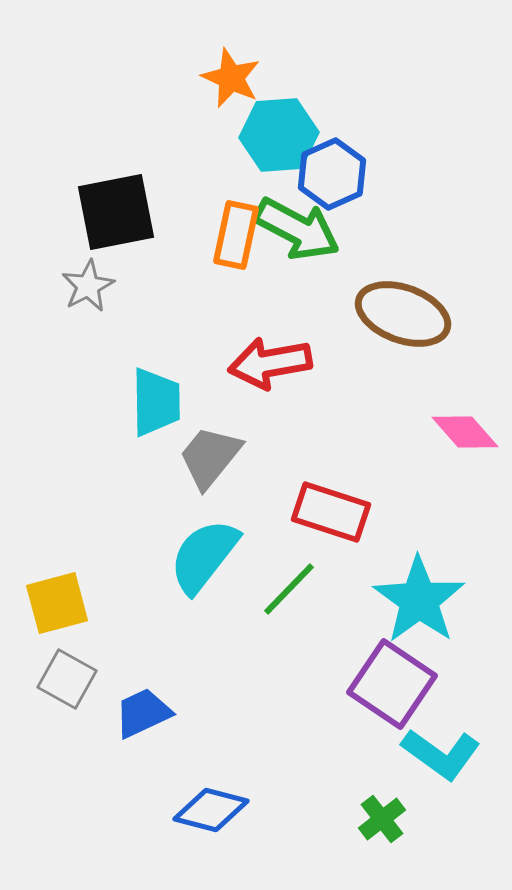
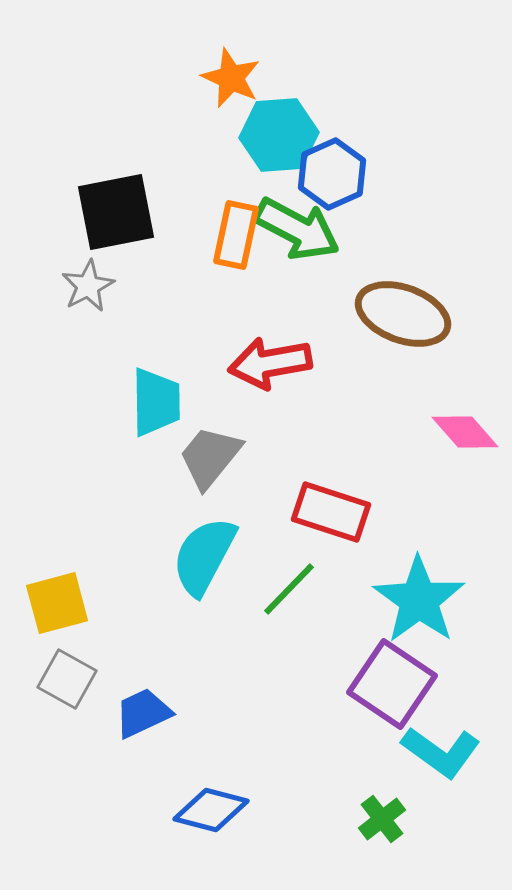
cyan semicircle: rotated 10 degrees counterclockwise
cyan L-shape: moved 2 px up
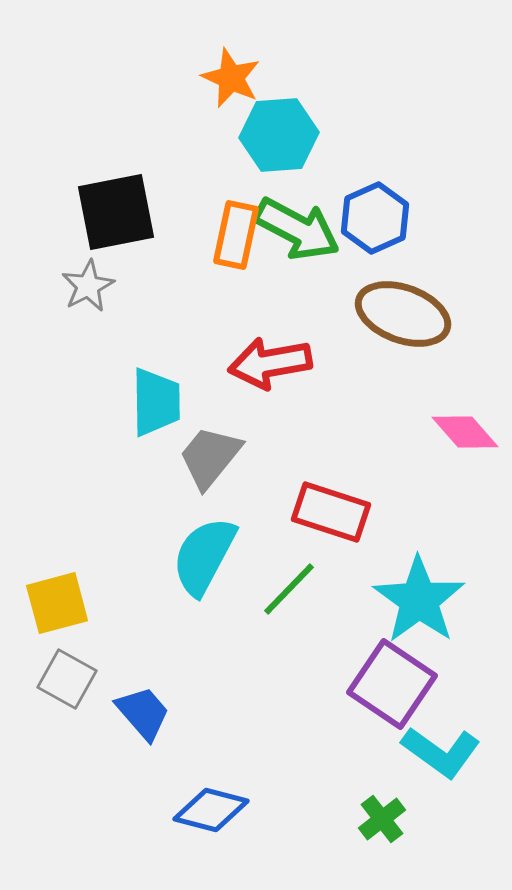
blue hexagon: moved 43 px right, 44 px down
blue trapezoid: rotated 74 degrees clockwise
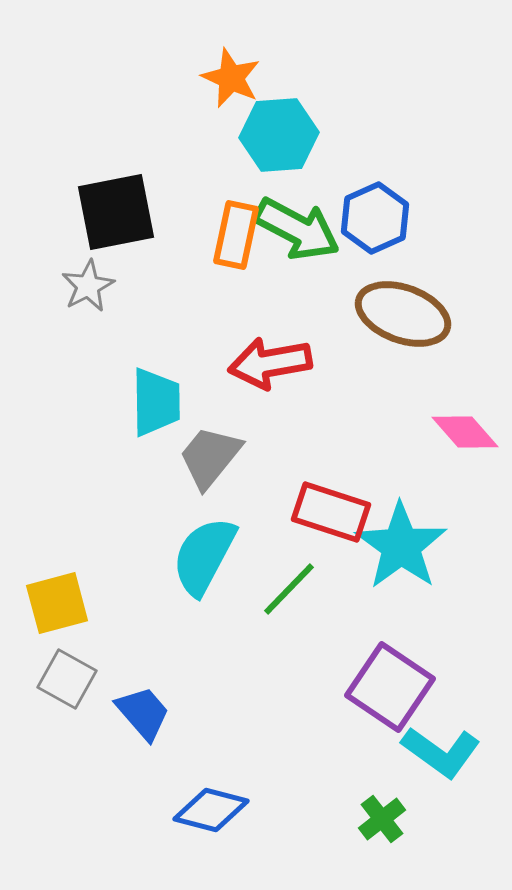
cyan star: moved 18 px left, 54 px up
purple square: moved 2 px left, 3 px down
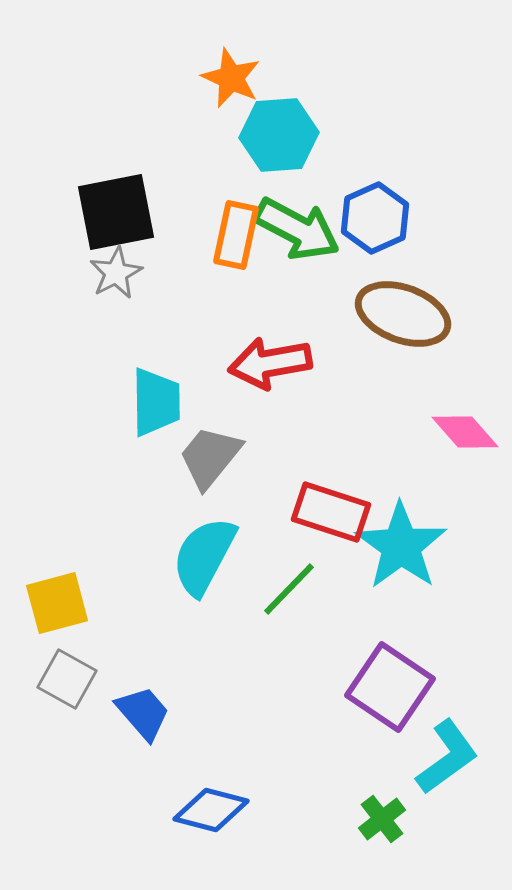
gray star: moved 28 px right, 13 px up
cyan L-shape: moved 6 px right, 5 px down; rotated 72 degrees counterclockwise
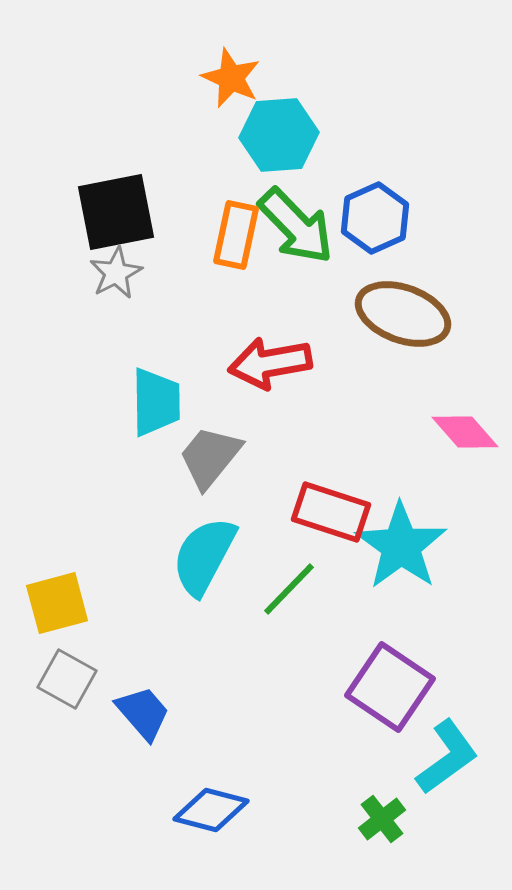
green arrow: moved 1 px left, 3 px up; rotated 18 degrees clockwise
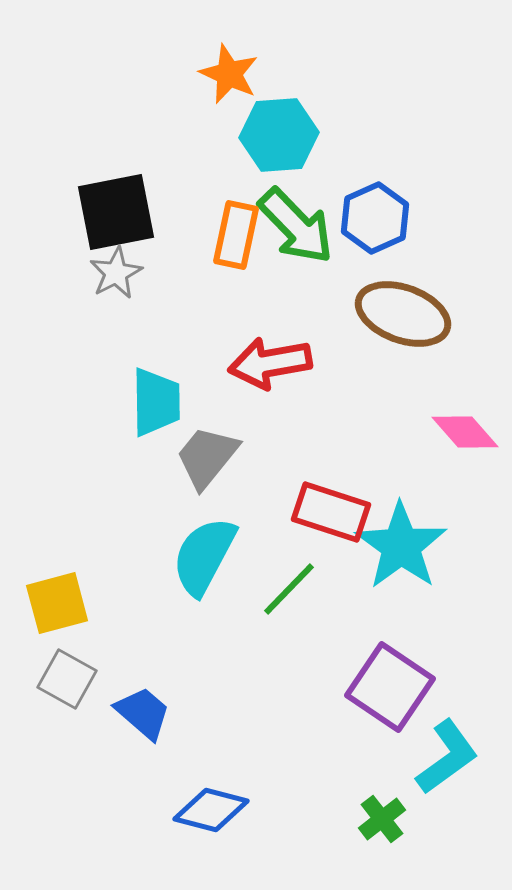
orange star: moved 2 px left, 4 px up
gray trapezoid: moved 3 px left
blue trapezoid: rotated 8 degrees counterclockwise
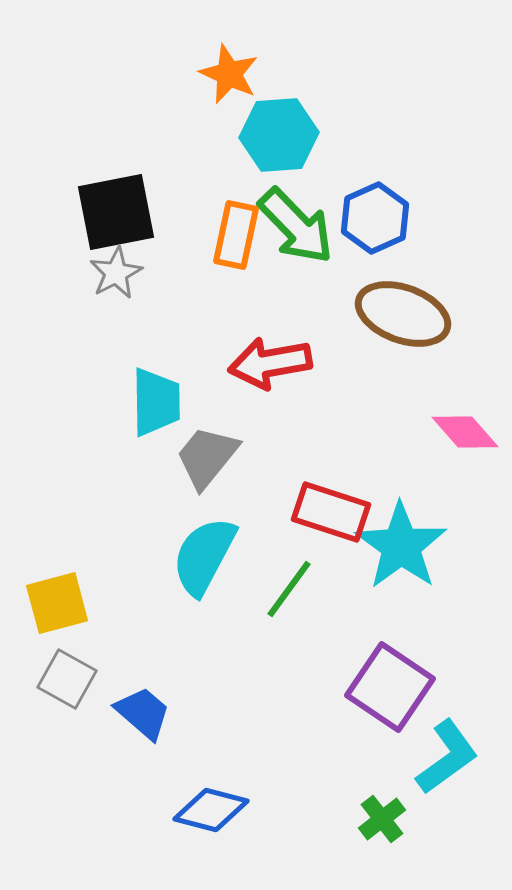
green line: rotated 8 degrees counterclockwise
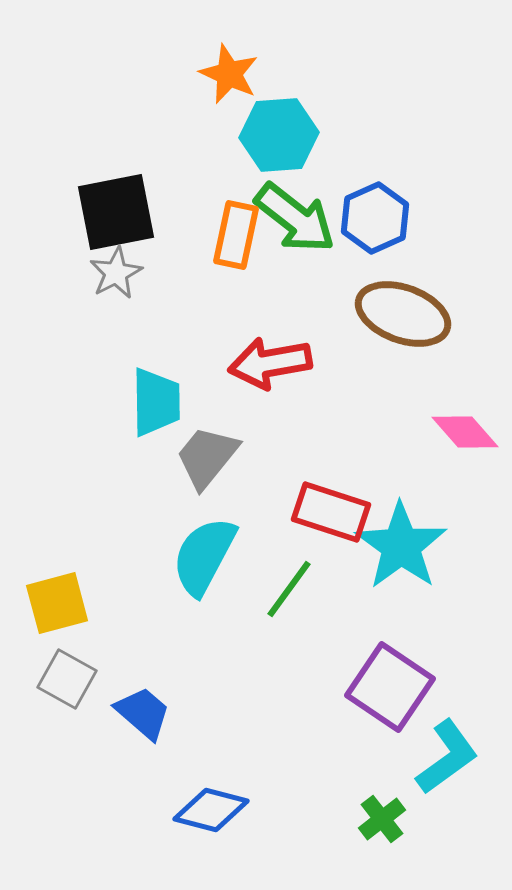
green arrow: moved 1 px left, 8 px up; rotated 8 degrees counterclockwise
